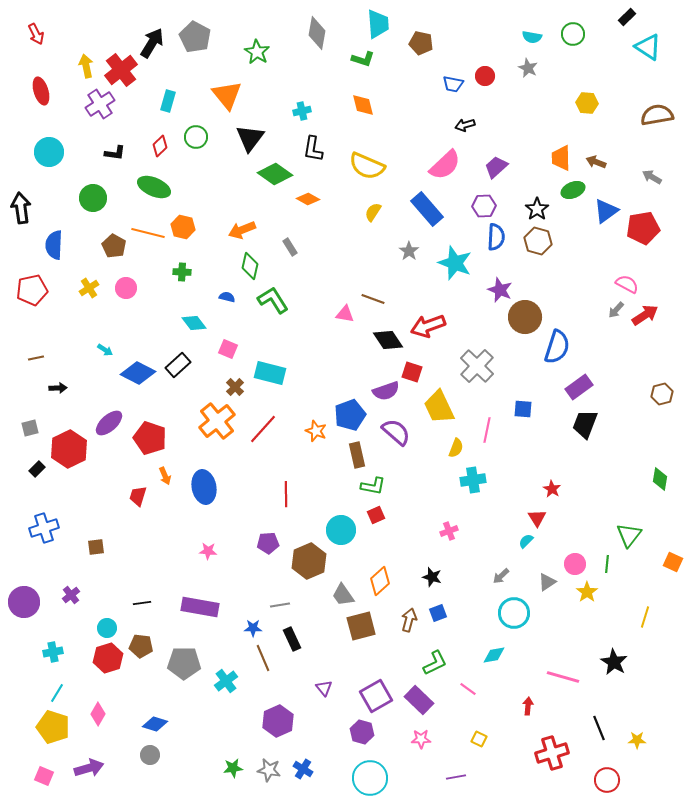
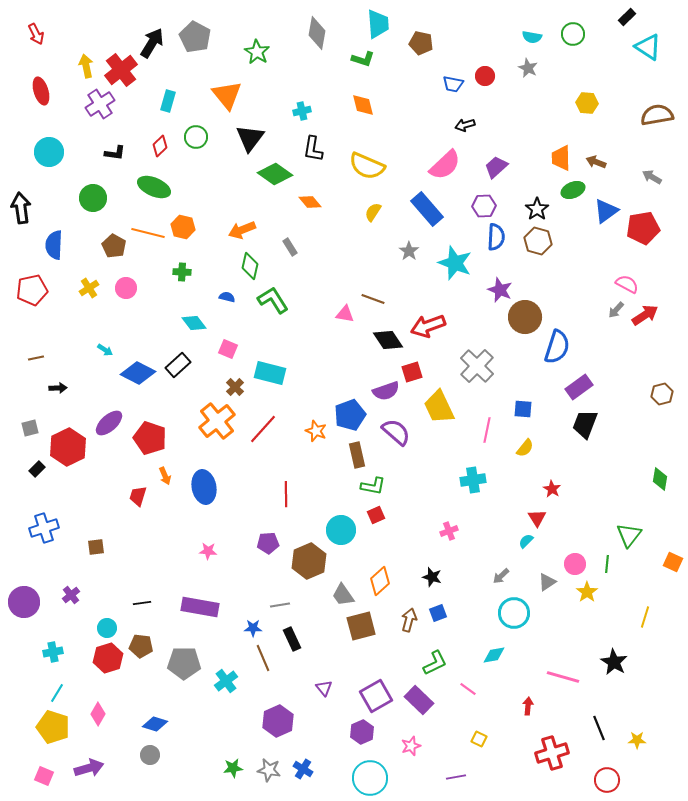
orange diamond at (308, 199): moved 2 px right, 3 px down; rotated 20 degrees clockwise
red square at (412, 372): rotated 35 degrees counterclockwise
yellow semicircle at (456, 448): moved 69 px right; rotated 18 degrees clockwise
red hexagon at (69, 449): moved 1 px left, 2 px up
purple hexagon at (362, 732): rotated 20 degrees clockwise
pink star at (421, 739): moved 10 px left, 7 px down; rotated 18 degrees counterclockwise
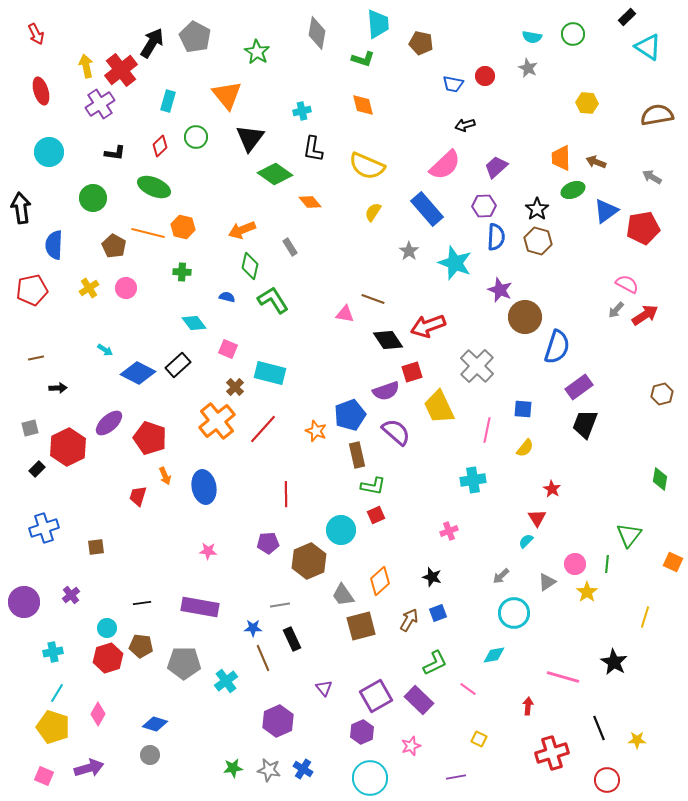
brown arrow at (409, 620): rotated 15 degrees clockwise
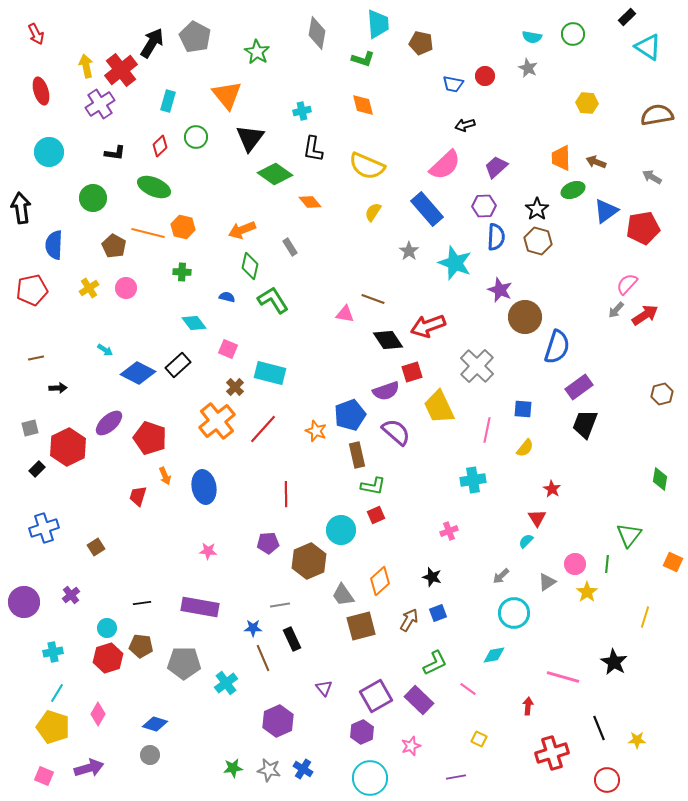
pink semicircle at (627, 284): rotated 75 degrees counterclockwise
brown square at (96, 547): rotated 24 degrees counterclockwise
cyan cross at (226, 681): moved 2 px down
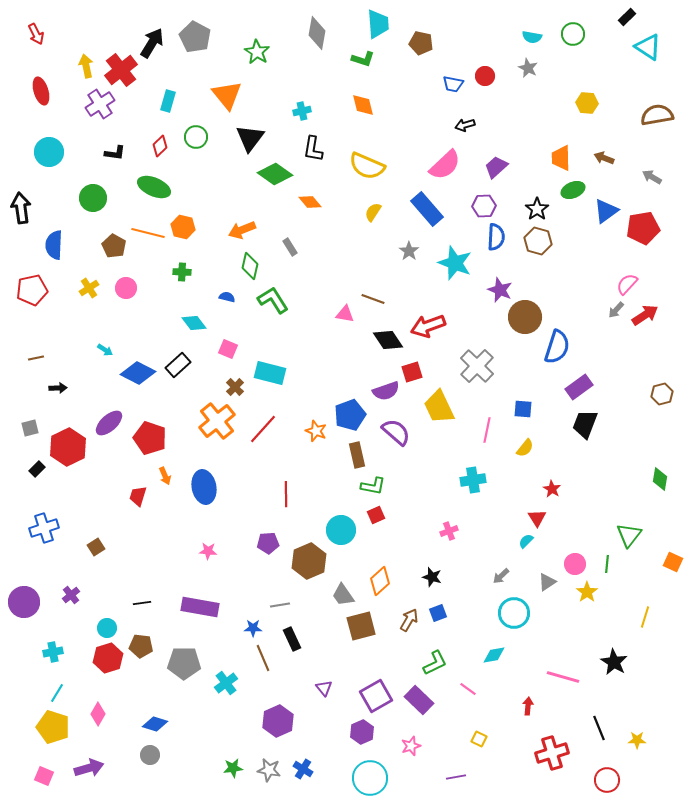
brown arrow at (596, 162): moved 8 px right, 4 px up
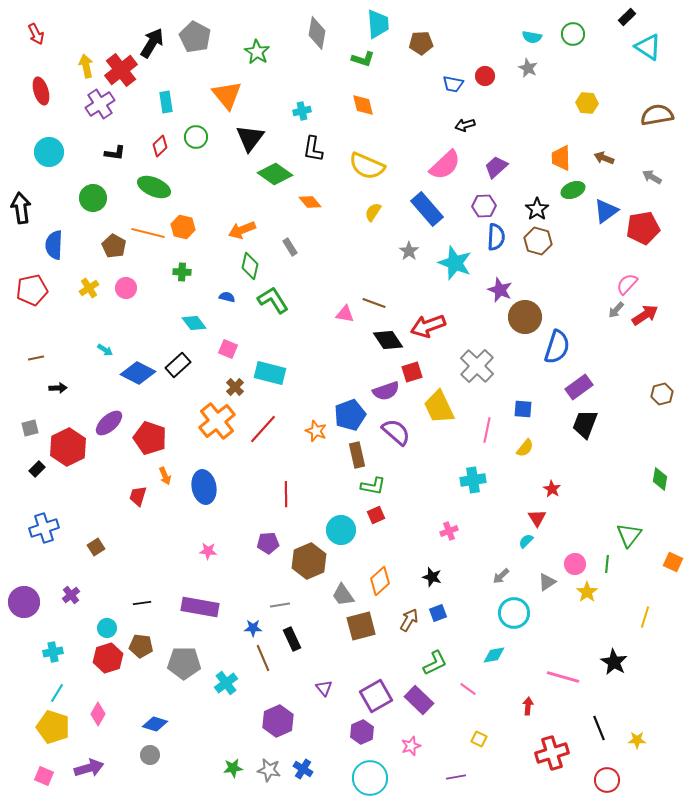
brown pentagon at (421, 43): rotated 15 degrees counterclockwise
cyan rectangle at (168, 101): moved 2 px left, 1 px down; rotated 25 degrees counterclockwise
brown line at (373, 299): moved 1 px right, 4 px down
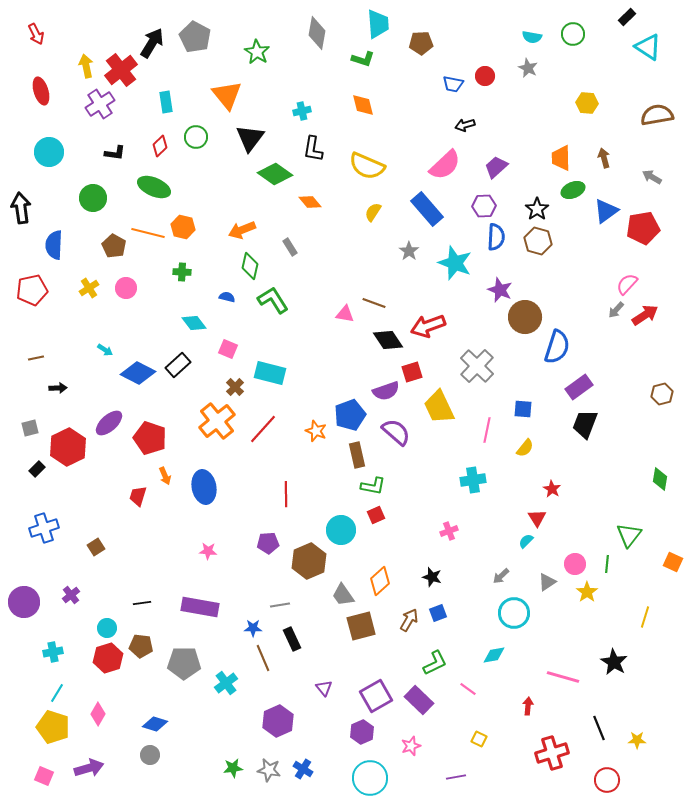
brown arrow at (604, 158): rotated 54 degrees clockwise
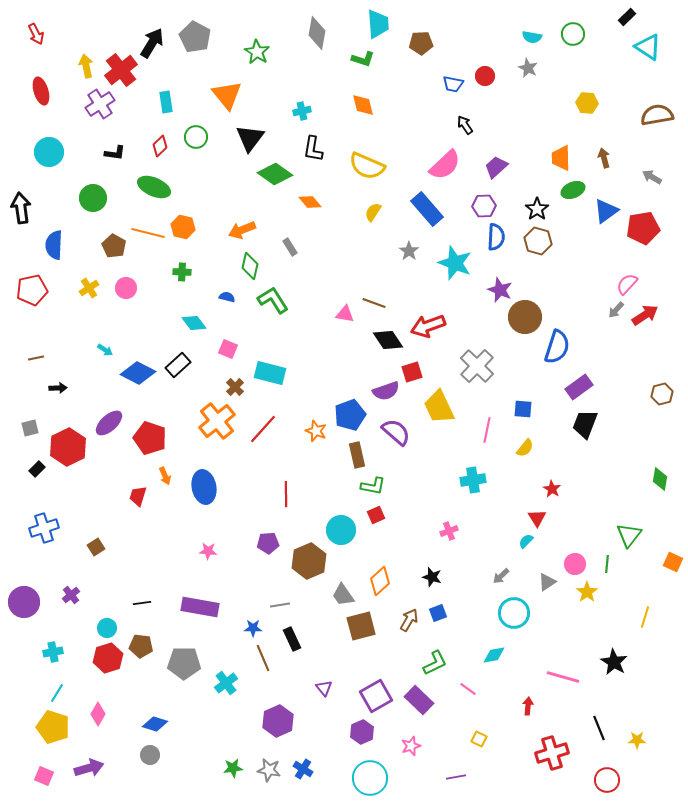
black arrow at (465, 125): rotated 72 degrees clockwise
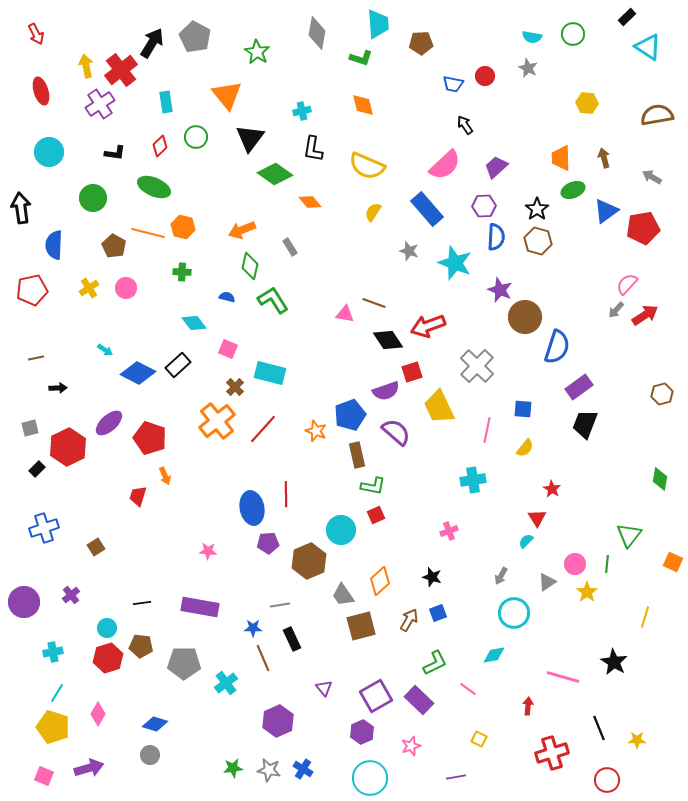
green L-shape at (363, 59): moved 2 px left, 1 px up
gray star at (409, 251): rotated 18 degrees counterclockwise
blue ellipse at (204, 487): moved 48 px right, 21 px down
gray arrow at (501, 576): rotated 18 degrees counterclockwise
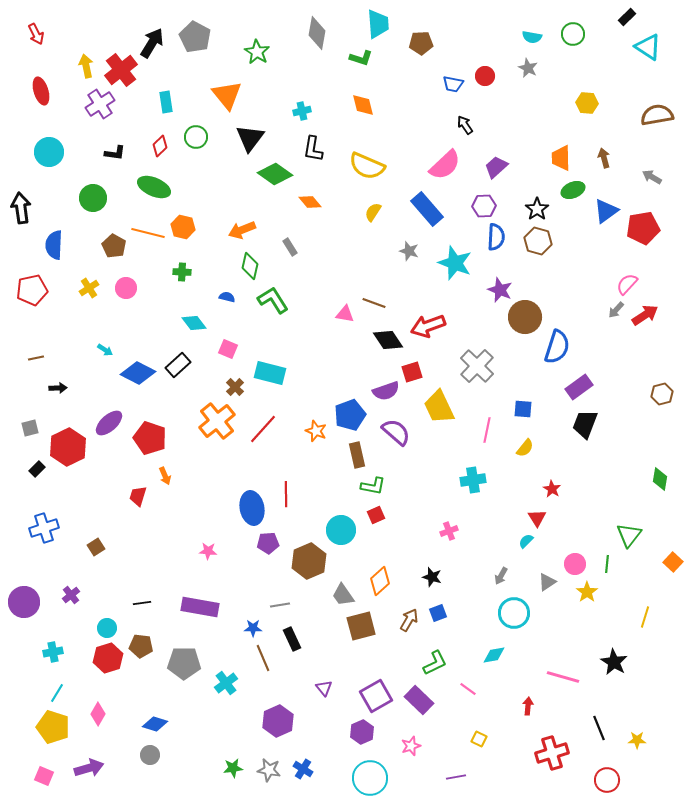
orange square at (673, 562): rotated 18 degrees clockwise
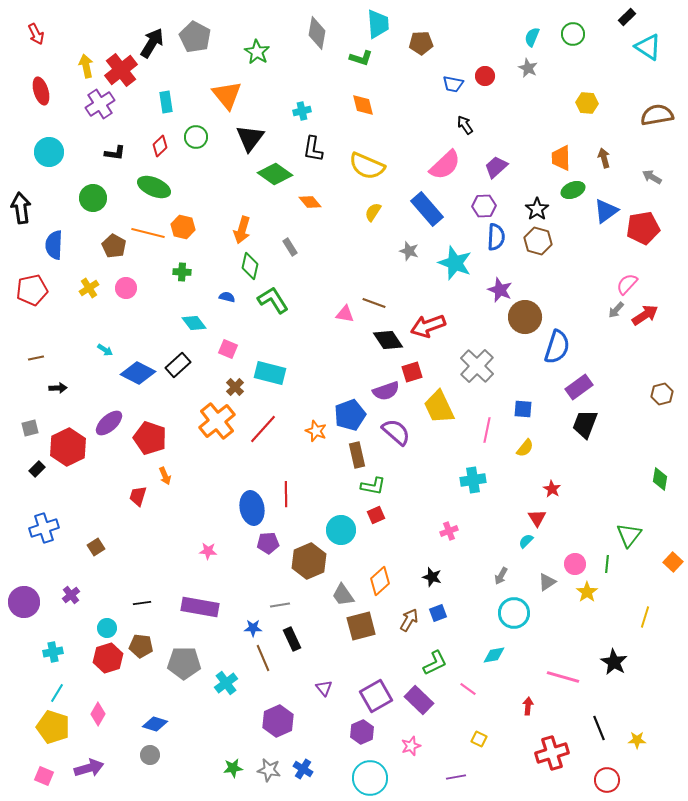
cyan semicircle at (532, 37): rotated 102 degrees clockwise
orange arrow at (242, 230): rotated 52 degrees counterclockwise
